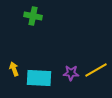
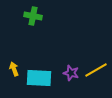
purple star: rotated 14 degrees clockwise
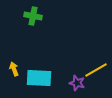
purple star: moved 6 px right, 10 px down
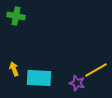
green cross: moved 17 px left
